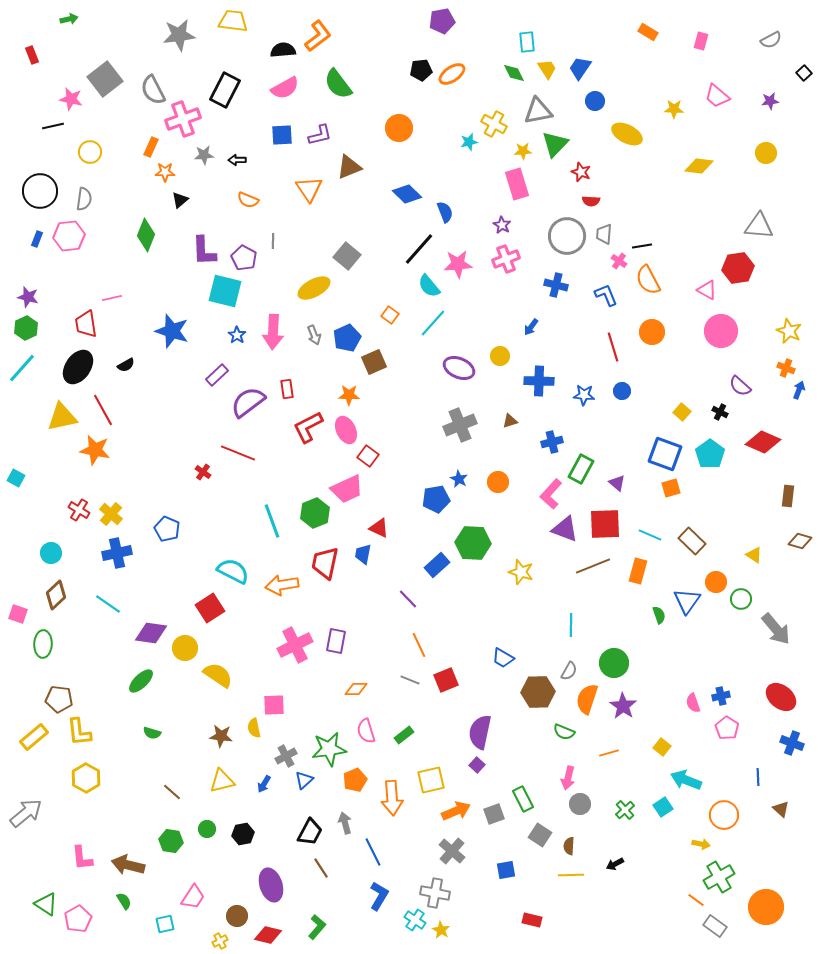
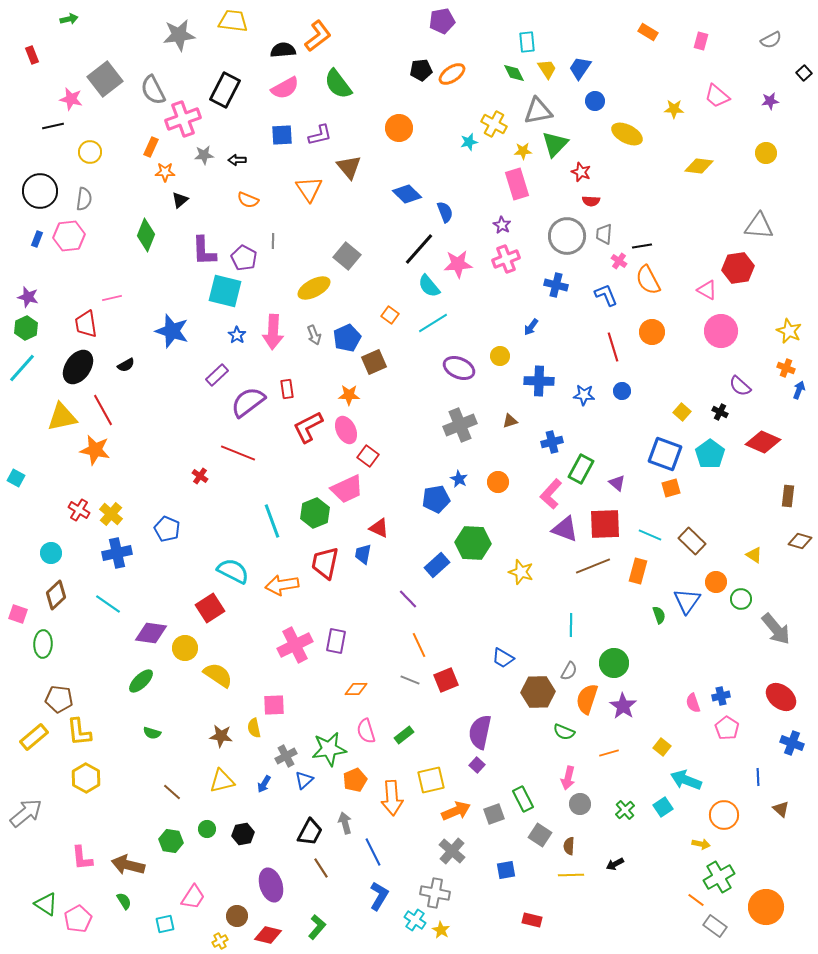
brown triangle at (349, 167): rotated 48 degrees counterclockwise
cyan line at (433, 323): rotated 16 degrees clockwise
red cross at (203, 472): moved 3 px left, 4 px down
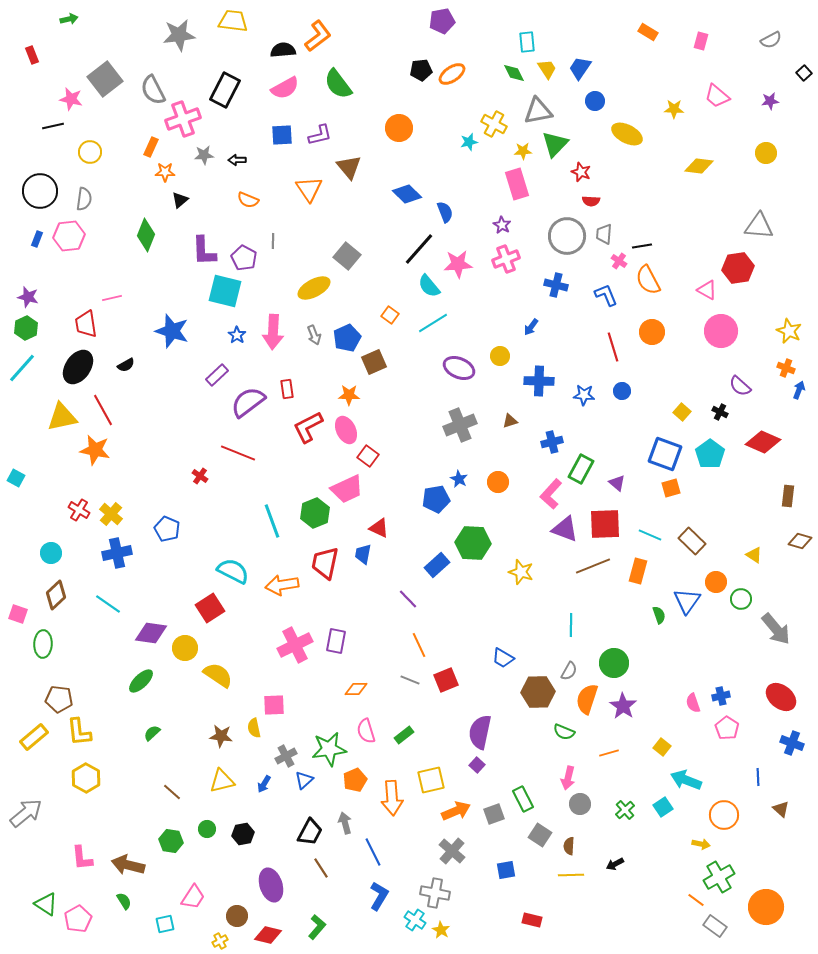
green semicircle at (152, 733): rotated 120 degrees clockwise
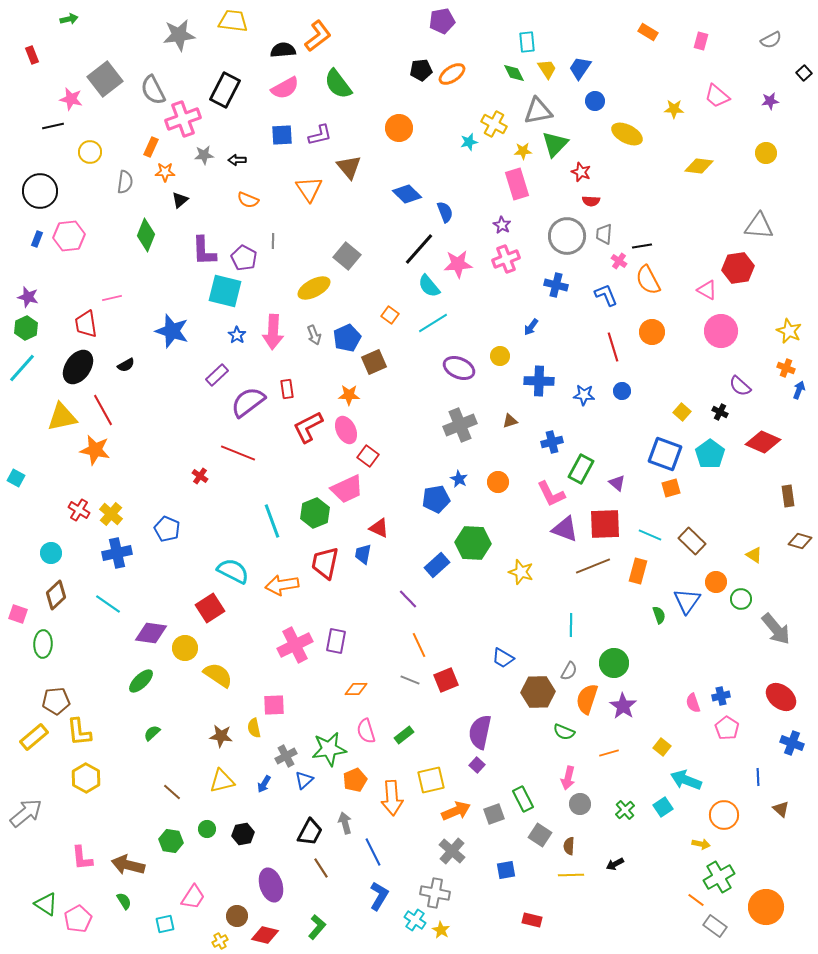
gray semicircle at (84, 199): moved 41 px right, 17 px up
pink L-shape at (551, 494): rotated 68 degrees counterclockwise
brown rectangle at (788, 496): rotated 15 degrees counterclockwise
brown pentagon at (59, 699): moved 3 px left, 2 px down; rotated 12 degrees counterclockwise
red diamond at (268, 935): moved 3 px left
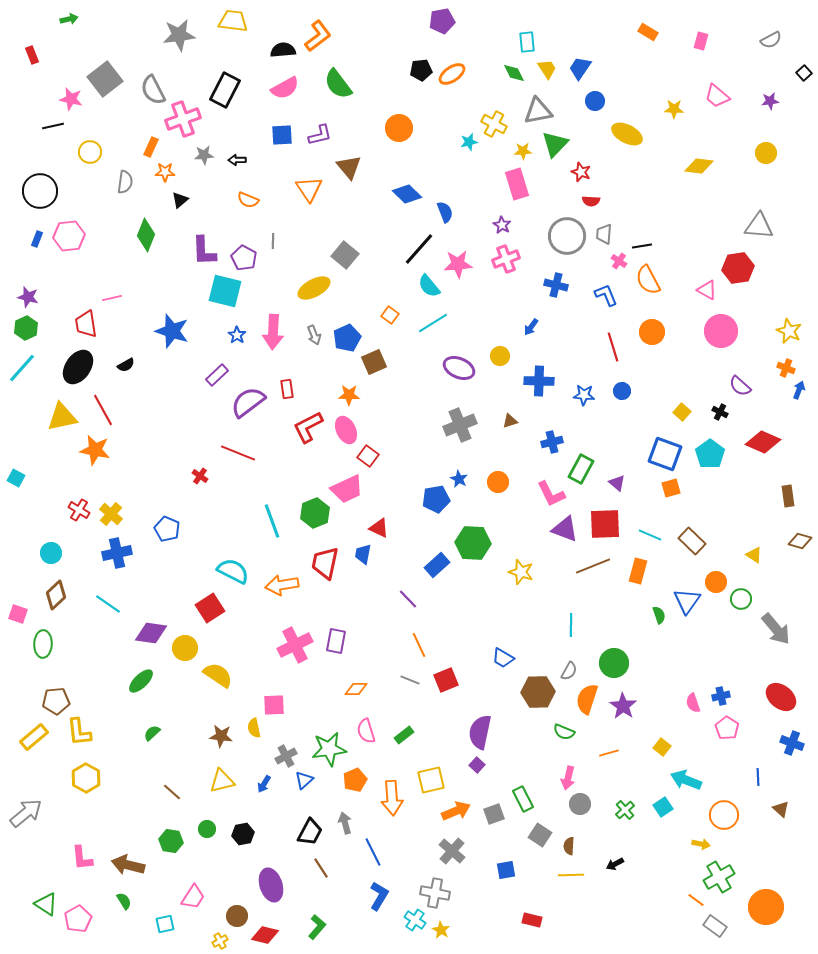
gray square at (347, 256): moved 2 px left, 1 px up
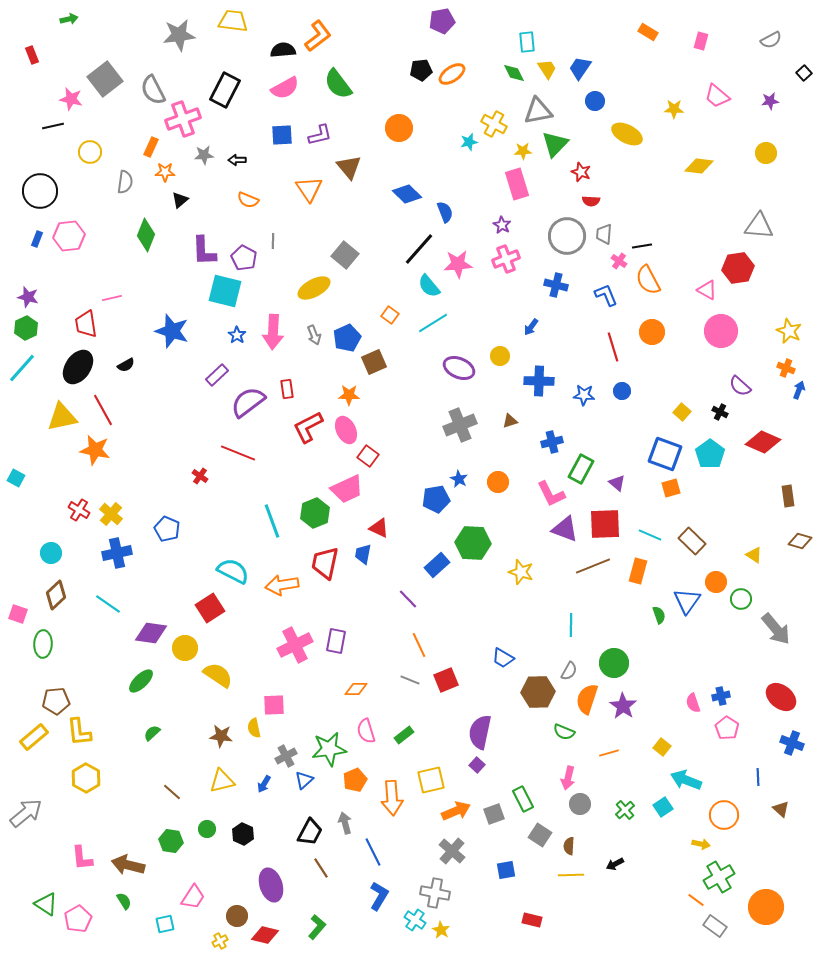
black hexagon at (243, 834): rotated 25 degrees counterclockwise
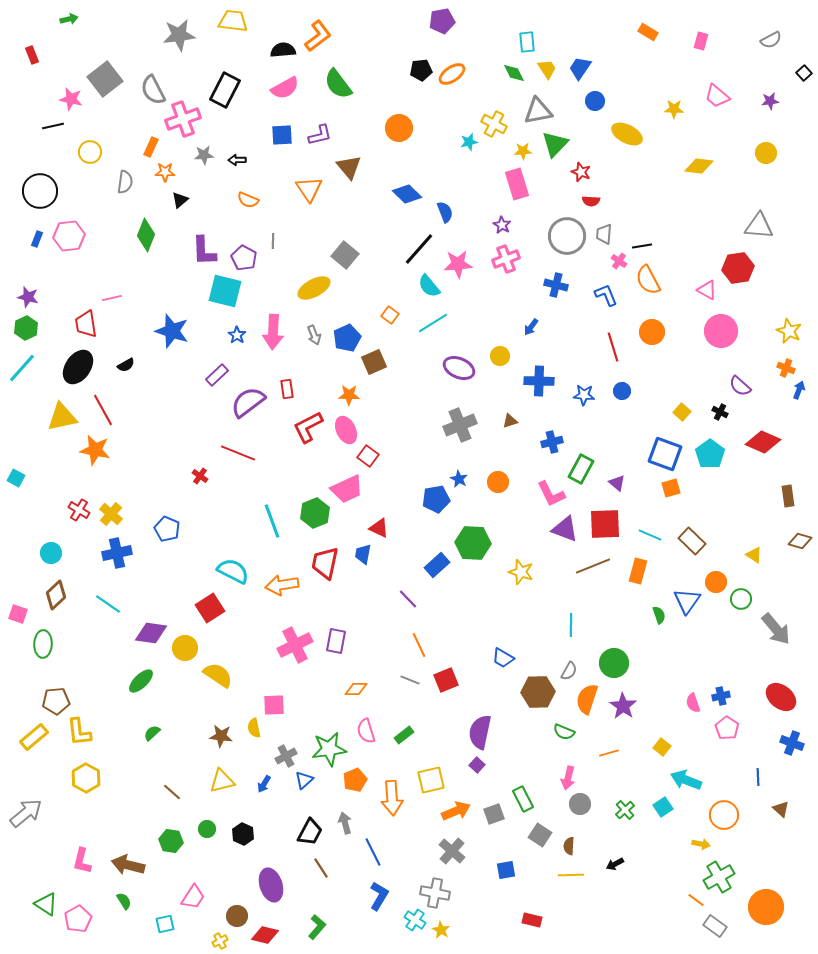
pink L-shape at (82, 858): moved 3 px down; rotated 20 degrees clockwise
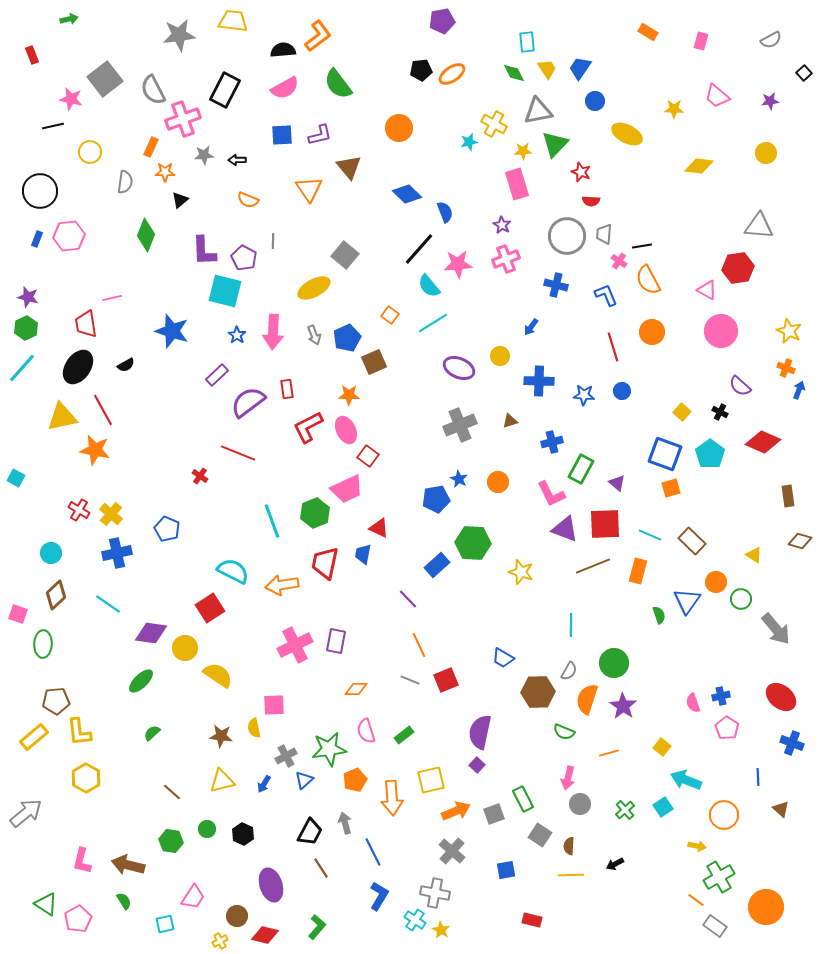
yellow arrow at (701, 844): moved 4 px left, 2 px down
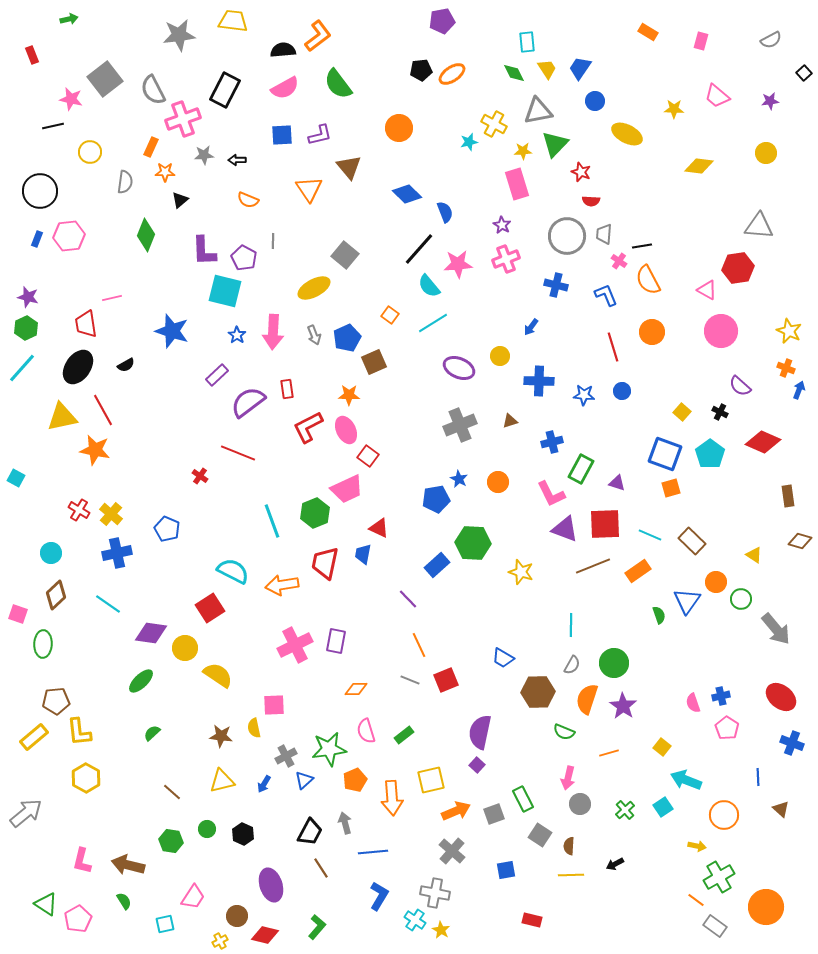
purple triangle at (617, 483): rotated 24 degrees counterclockwise
orange rectangle at (638, 571): rotated 40 degrees clockwise
gray semicircle at (569, 671): moved 3 px right, 6 px up
blue line at (373, 852): rotated 68 degrees counterclockwise
